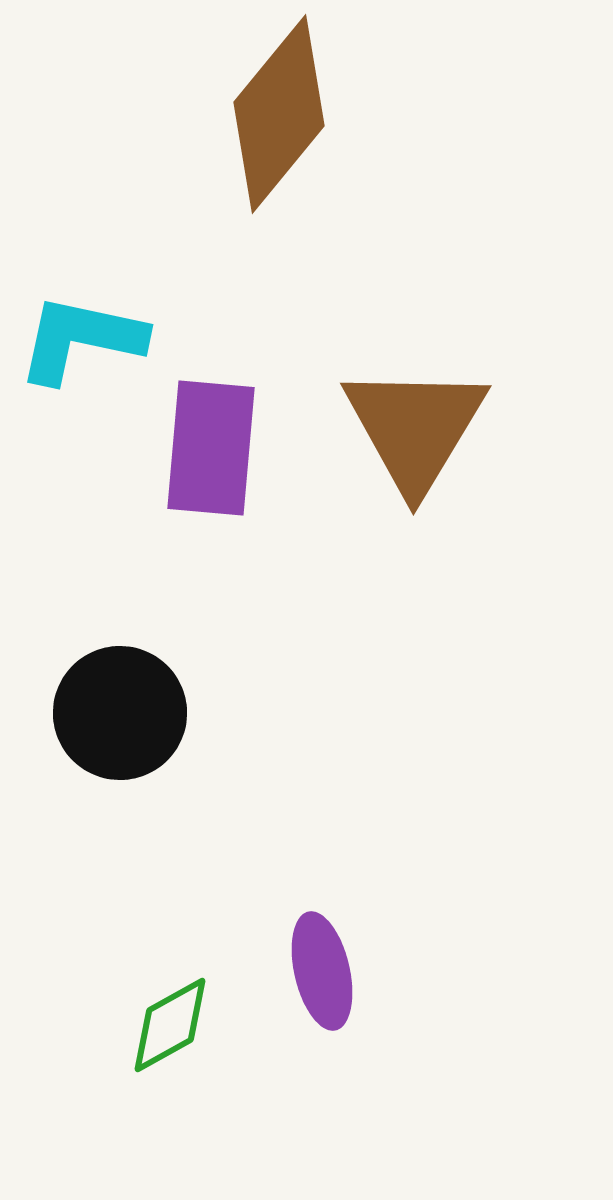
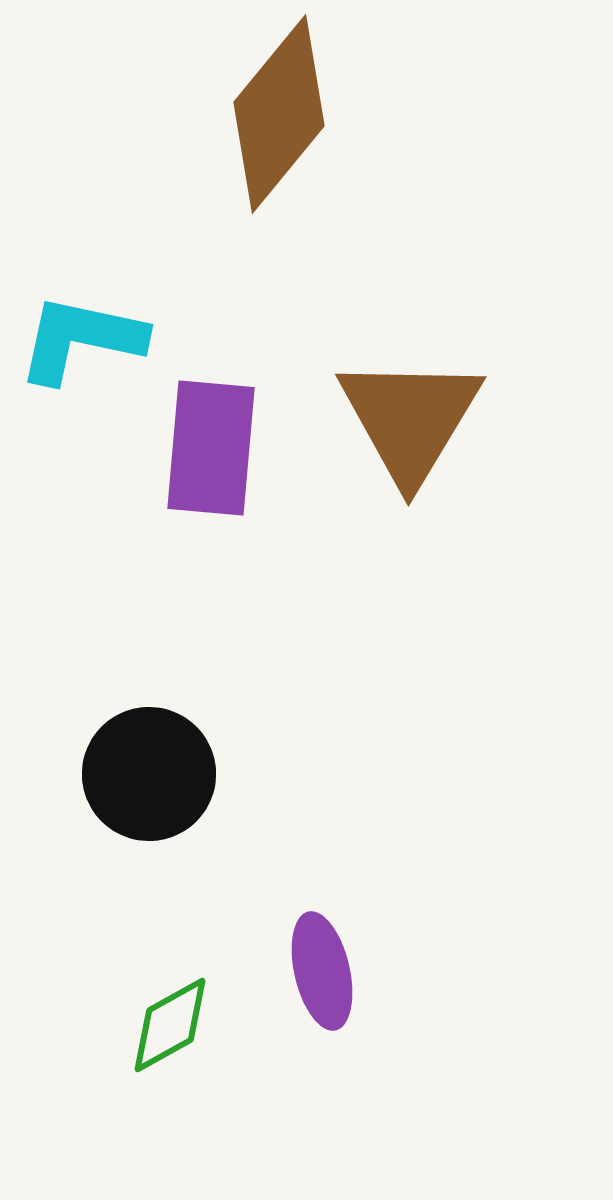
brown triangle: moved 5 px left, 9 px up
black circle: moved 29 px right, 61 px down
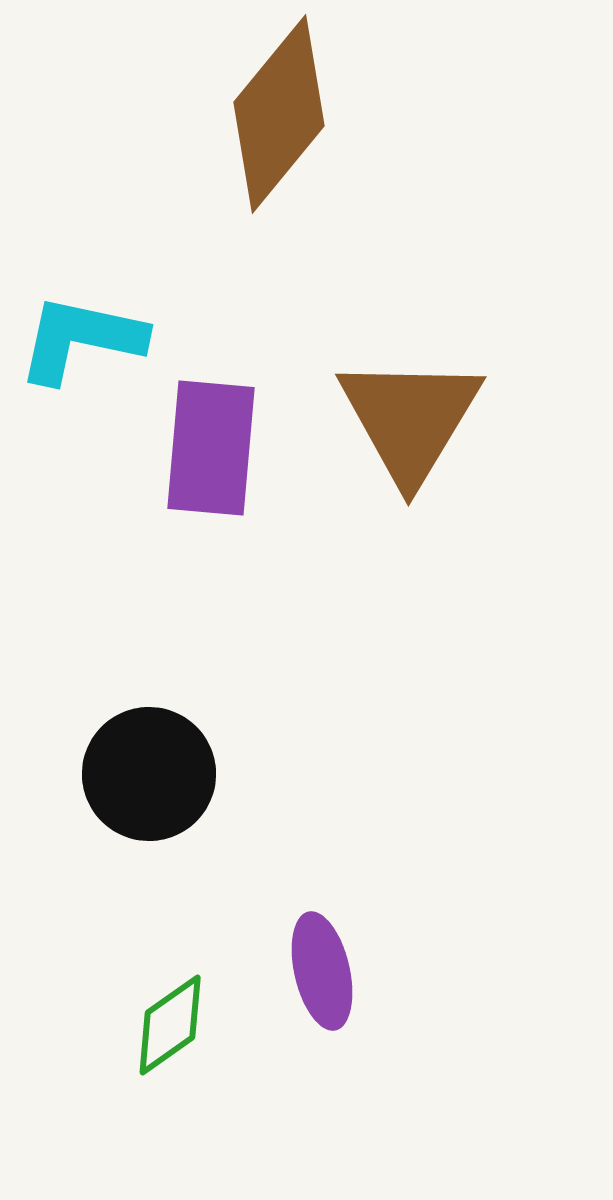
green diamond: rotated 6 degrees counterclockwise
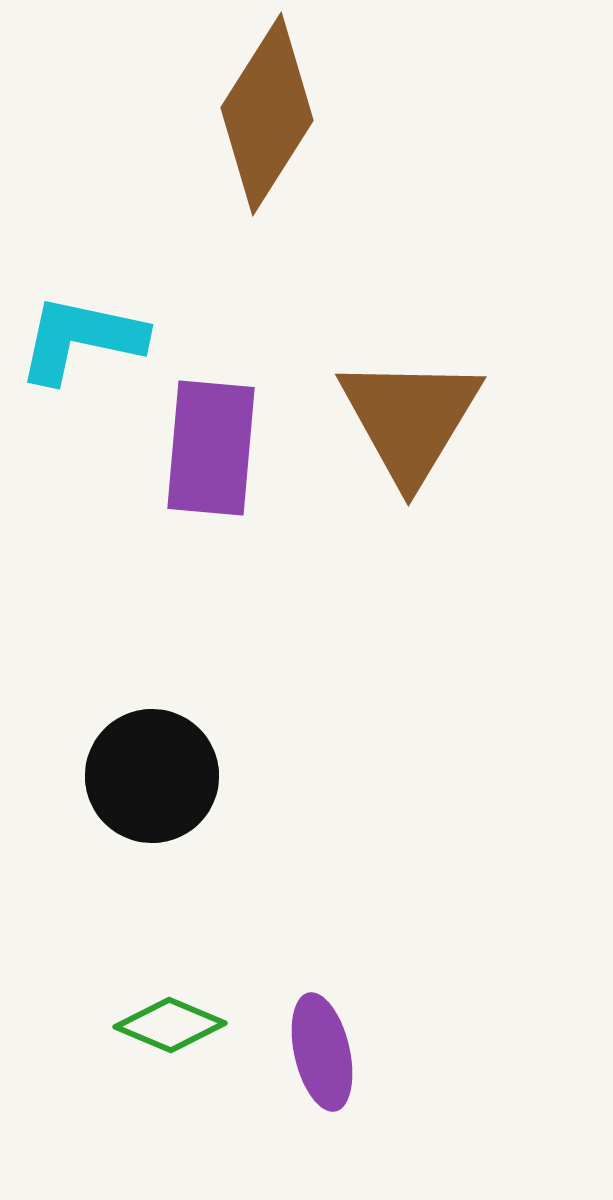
brown diamond: moved 12 px left; rotated 7 degrees counterclockwise
black circle: moved 3 px right, 2 px down
purple ellipse: moved 81 px down
green diamond: rotated 58 degrees clockwise
